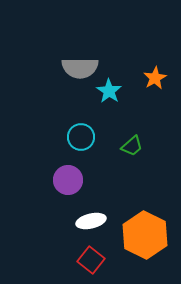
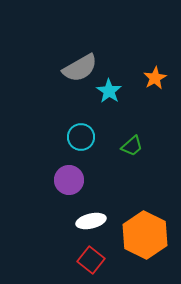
gray semicircle: rotated 30 degrees counterclockwise
purple circle: moved 1 px right
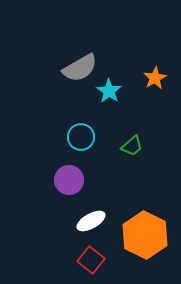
white ellipse: rotated 16 degrees counterclockwise
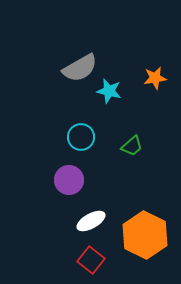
orange star: rotated 20 degrees clockwise
cyan star: rotated 20 degrees counterclockwise
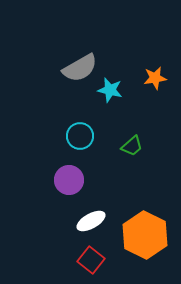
cyan star: moved 1 px right, 1 px up
cyan circle: moved 1 px left, 1 px up
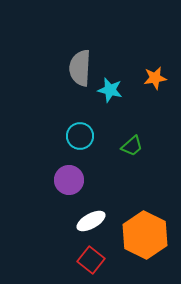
gray semicircle: rotated 123 degrees clockwise
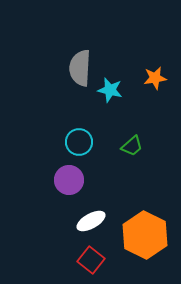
cyan circle: moved 1 px left, 6 px down
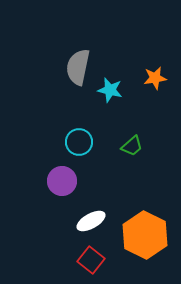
gray semicircle: moved 2 px left, 1 px up; rotated 9 degrees clockwise
purple circle: moved 7 px left, 1 px down
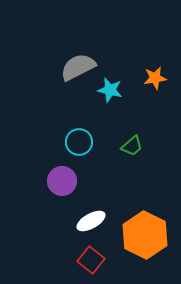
gray semicircle: rotated 51 degrees clockwise
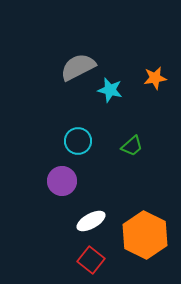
cyan circle: moved 1 px left, 1 px up
